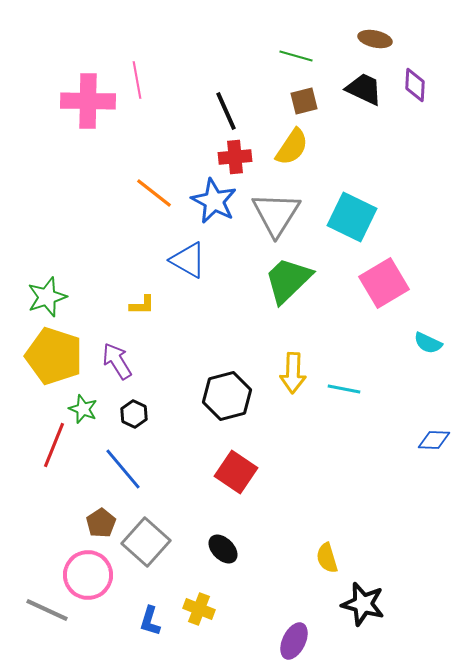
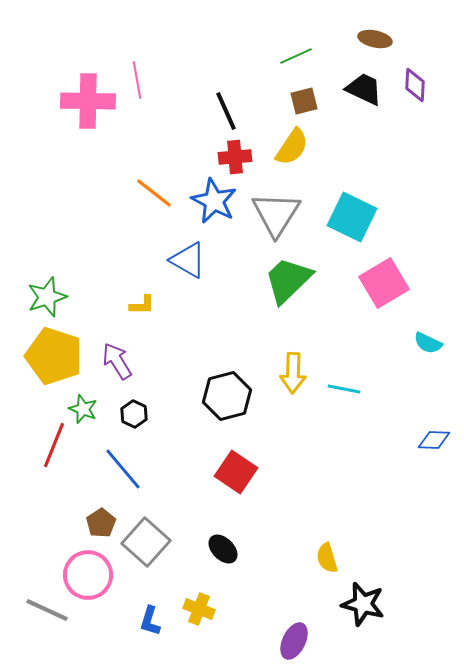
green line at (296, 56): rotated 40 degrees counterclockwise
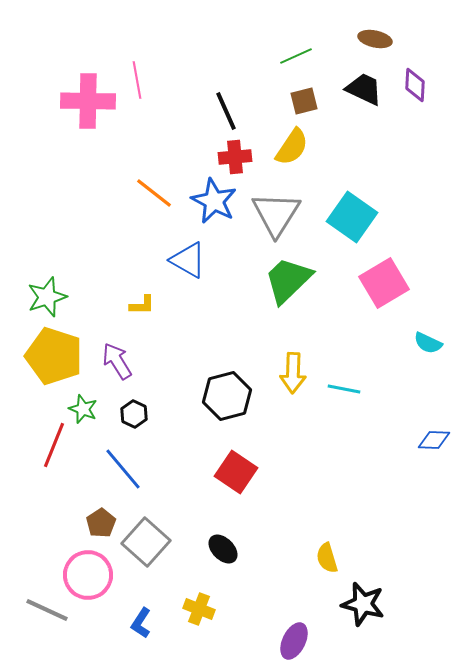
cyan square at (352, 217): rotated 9 degrees clockwise
blue L-shape at (150, 621): moved 9 px left, 2 px down; rotated 16 degrees clockwise
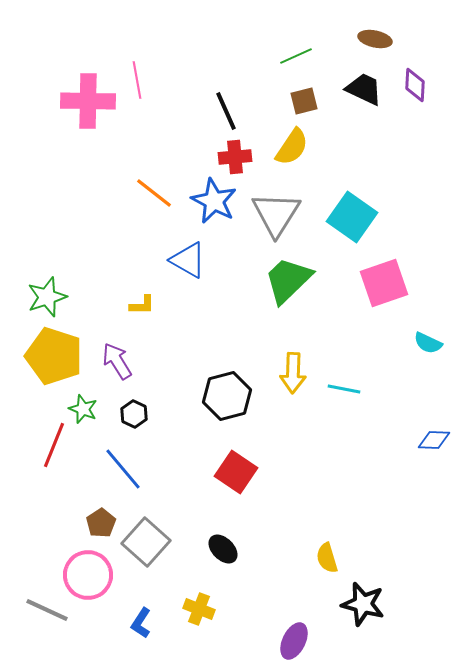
pink square at (384, 283): rotated 12 degrees clockwise
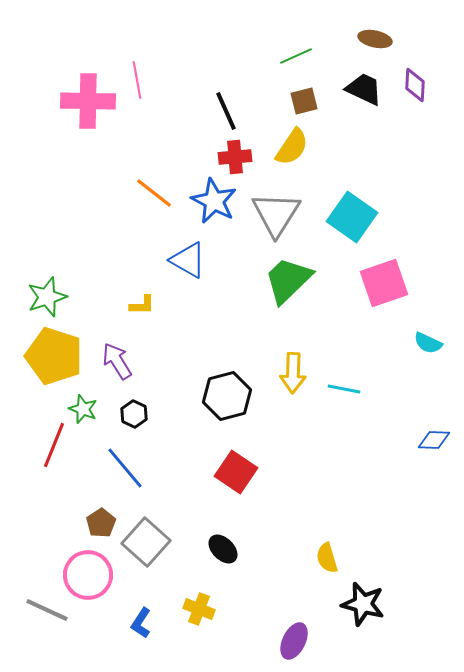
blue line at (123, 469): moved 2 px right, 1 px up
